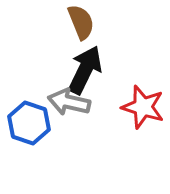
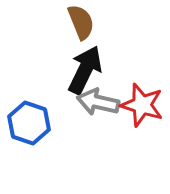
gray arrow: moved 29 px right
red star: moved 1 px left, 2 px up
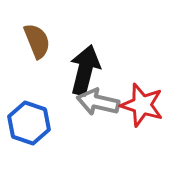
brown semicircle: moved 44 px left, 19 px down
black arrow: rotated 12 degrees counterclockwise
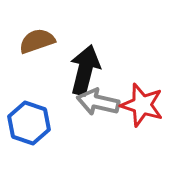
brown semicircle: rotated 87 degrees counterclockwise
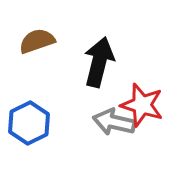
black arrow: moved 14 px right, 8 px up
gray arrow: moved 16 px right, 20 px down
blue hexagon: rotated 15 degrees clockwise
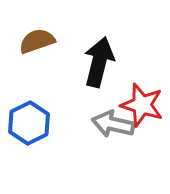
gray arrow: moved 1 px left, 2 px down
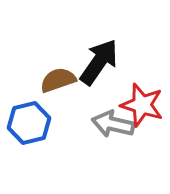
brown semicircle: moved 21 px right, 39 px down
black arrow: rotated 21 degrees clockwise
blue hexagon: rotated 12 degrees clockwise
